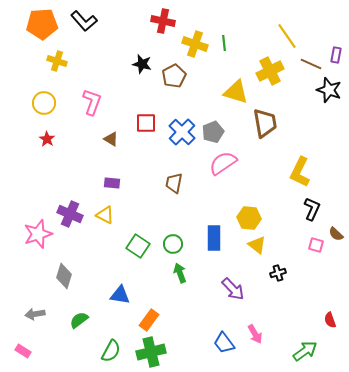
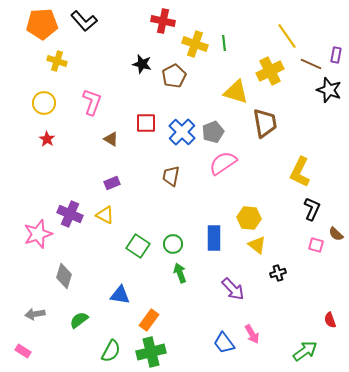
purple rectangle at (112, 183): rotated 28 degrees counterclockwise
brown trapezoid at (174, 183): moved 3 px left, 7 px up
pink arrow at (255, 334): moved 3 px left
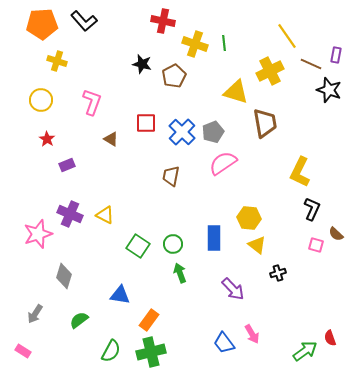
yellow circle at (44, 103): moved 3 px left, 3 px up
purple rectangle at (112, 183): moved 45 px left, 18 px up
gray arrow at (35, 314): rotated 48 degrees counterclockwise
red semicircle at (330, 320): moved 18 px down
